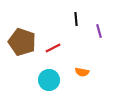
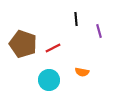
brown pentagon: moved 1 px right, 2 px down
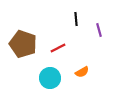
purple line: moved 1 px up
red line: moved 5 px right
orange semicircle: rotated 40 degrees counterclockwise
cyan circle: moved 1 px right, 2 px up
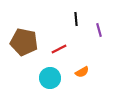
brown pentagon: moved 1 px right, 2 px up; rotated 8 degrees counterclockwise
red line: moved 1 px right, 1 px down
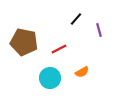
black line: rotated 48 degrees clockwise
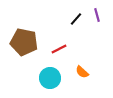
purple line: moved 2 px left, 15 px up
orange semicircle: rotated 72 degrees clockwise
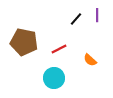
purple line: rotated 16 degrees clockwise
orange semicircle: moved 8 px right, 12 px up
cyan circle: moved 4 px right
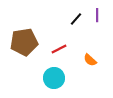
brown pentagon: rotated 20 degrees counterclockwise
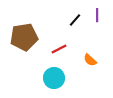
black line: moved 1 px left, 1 px down
brown pentagon: moved 5 px up
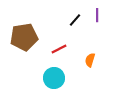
orange semicircle: rotated 64 degrees clockwise
